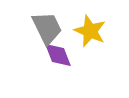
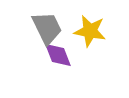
yellow star: rotated 12 degrees counterclockwise
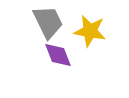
gray trapezoid: moved 1 px right, 6 px up
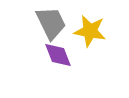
gray trapezoid: moved 3 px right, 1 px down
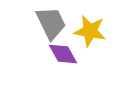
purple diamond: moved 5 px right, 1 px up; rotated 8 degrees counterclockwise
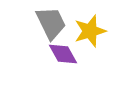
yellow star: rotated 28 degrees counterclockwise
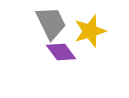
purple diamond: moved 2 px left, 2 px up; rotated 8 degrees counterclockwise
